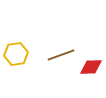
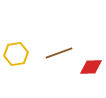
brown line: moved 2 px left, 2 px up
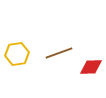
yellow hexagon: moved 1 px right
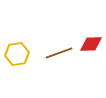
red diamond: moved 23 px up
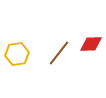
brown line: rotated 32 degrees counterclockwise
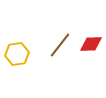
brown line: moved 1 px right, 8 px up
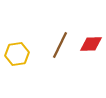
brown line: rotated 12 degrees counterclockwise
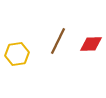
brown line: moved 2 px left, 4 px up
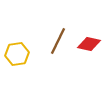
red diamond: moved 2 px left; rotated 15 degrees clockwise
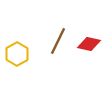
yellow hexagon: rotated 20 degrees counterclockwise
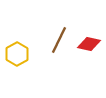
brown line: moved 1 px right, 1 px up
